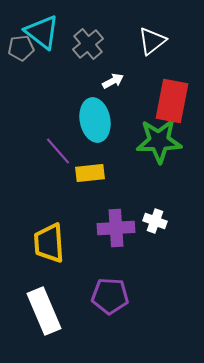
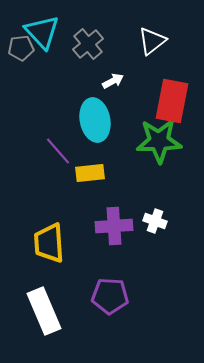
cyan triangle: rotated 9 degrees clockwise
purple cross: moved 2 px left, 2 px up
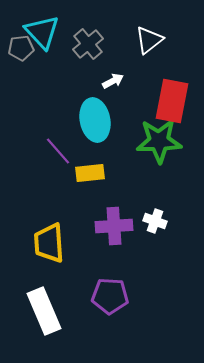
white triangle: moved 3 px left, 1 px up
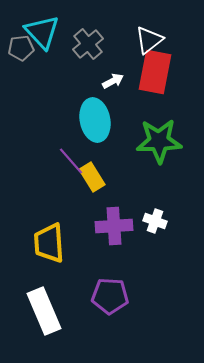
red rectangle: moved 17 px left, 29 px up
purple line: moved 13 px right, 10 px down
yellow rectangle: moved 2 px right, 4 px down; rotated 64 degrees clockwise
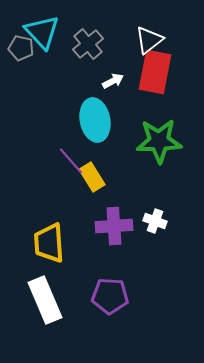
gray pentagon: rotated 20 degrees clockwise
white rectangle: moved 1 px right, 11 px up
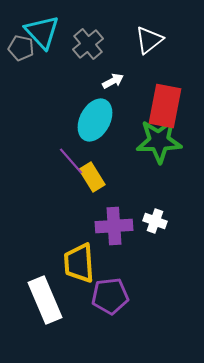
red rectangle: moved 10 px right, 34 px down
cyan ellipse: rotated 39 degrees clockwise
yellow trapezoid: moved 30 px right, 20 px down
purple pentagon: rotated 9 degrees counterclockwise
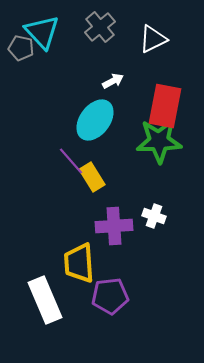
white triangle: moved 4 px right, 1 px up; rotated 12 degrees clockwise
gray cross: moved 12 px right, 17 px up
cyan ellipse: rotated 9 degrees clockwise
white cross: moved 1 px left, 5 px up
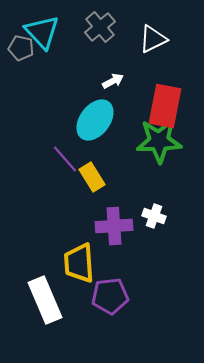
purple line: moved 6 px left, 2 px up
